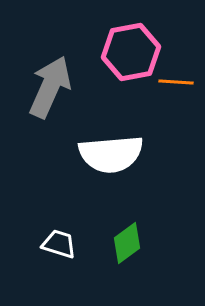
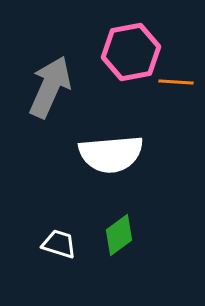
green diamond: moved 8 px left, 8 px up
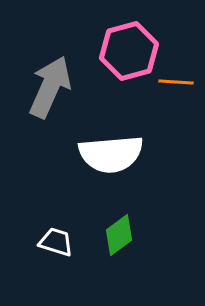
pink hexagon: moved 2 px left, 1 px up; rotated 4 degrees counterclockwise
white trapezoid: moved 3 px left, 2 px up
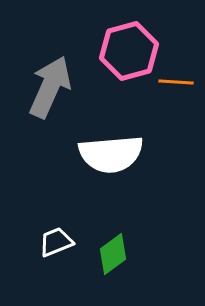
green diamond: moved 6 px left, 19 px down
white trapezoid: rotated 39 degrees counterclockwise
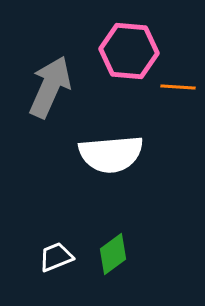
pink hexagon: rotated 20 degrees clockwise
orange line: moved 2 px right, 5 px down
white trapezoid: moved 15 px down
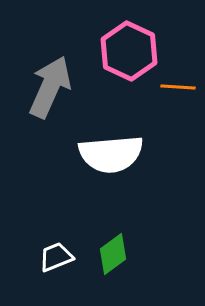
pink hexagon: rotated 20 degrees clockwise
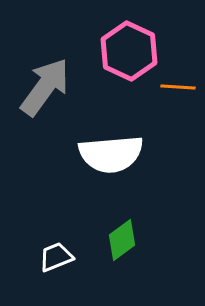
gray arrow: moved 5 px left; rotated 12 degrees clockwise
green diamond: moved 9 px right, 14 px up
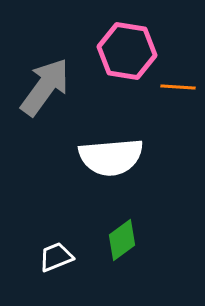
pink hexagon: moved 2 px left; rotated 16 degrees counterclockwise
white semicircle: moved 3 px down
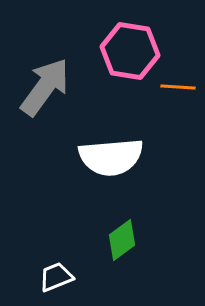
pink hexagon: moved 3 px right
white trapezoid: moved 20 px down
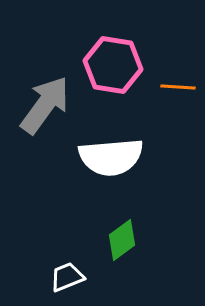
pink hexagon: moved 17 px left, 14 px down
gray arrow: moved 18 px down
white trapezoid: moved 11 px right
